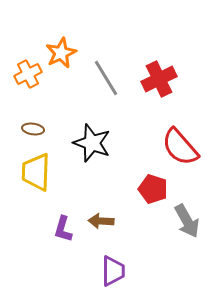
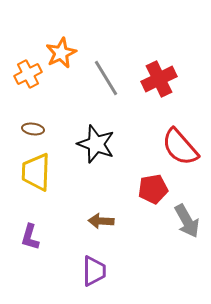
black star: moved 4 px right, 1 px down
red pentagon: rotated 28 degrees counterclockwise
purple L-shape: moved 33 px left, 8 px down
purple trapezoid: moved 19 px left
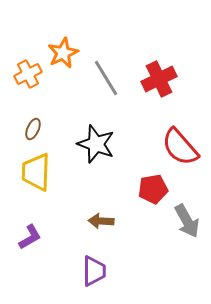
orange star: moved 2 px right
brown ellipse: rotated 75 degrees counterclockwise
purple L-shape: rotated 136 degrees counterclockwise
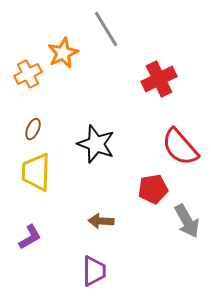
gray line: moved 49 px up
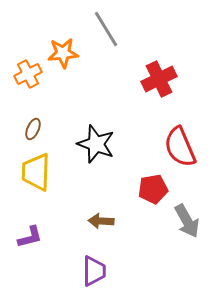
orange star: rotated 20 degrees clockwise
red semicircle: rotated 18 degrees clockwise
purple L-shape: rotated 16 degrees clockwise
